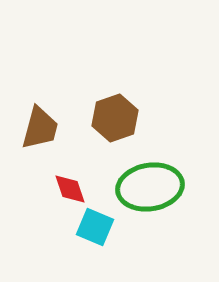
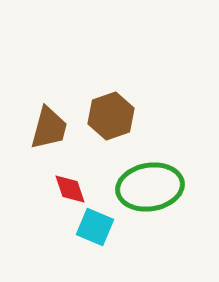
brown hexagon: moved 4 px left, 2 px up
brown trapezoid: moved 9 px right
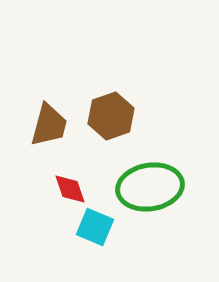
brown trapezoid: moved 3 px up
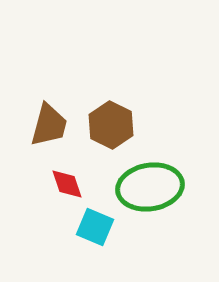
brown hexagon: moved 9 px down; rotated 15 degrees counterclockwise
red diamond: moved 3 px left, 5 px up
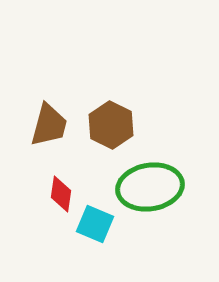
red diamond: moved 6 px left, 10 px down; rotated 27 degrees clockwise
cyan square: moved 3 px up
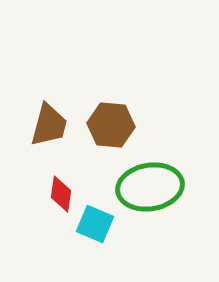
brown hexagon: rotated 21 degrees counterclockwise
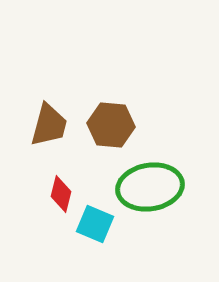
red diamond: rotated 6 degrees clockwise
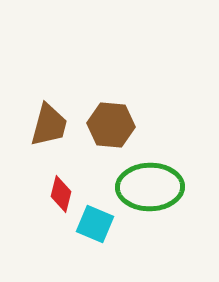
green ellipse: rotated 8 degrees clockwise
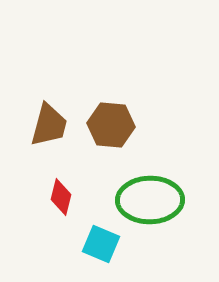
green ellipse: moved 13 px down
red diamond: moved 3 px down
cyan square: moved 6 px right, 20 px down
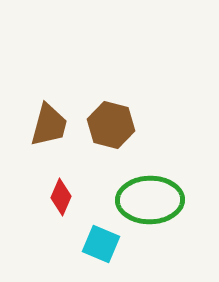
brown hexagon: rotated 9 degrees clockwise
red diamond: rotated 9 degrees clockwise
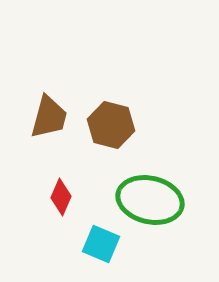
brown trapezoid: moved 8 px up
green ellipse: rotated 14 degrees clockwise
